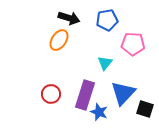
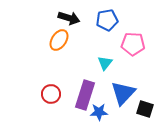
blue star: rotated 24 degrees counterclockwise
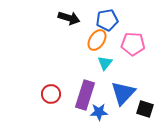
orange ellipse: moved 38 px right
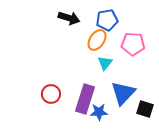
purple rectangle: moved 4 px down
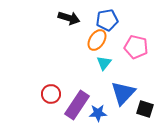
pink pentagon: moved 3 px right, 3 px down; rotated 10 degrees clockwise
cyan triangle: moved 1 px left
purple rectangle: moved 8 px left, 6 px down; rotated 16 degrees clockwise
blue star: moved 1 px left, 1 px down
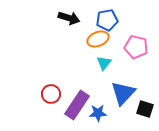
orange ellipse: moved 1 px right, 1 px up; rotated 35 degrees clockwise
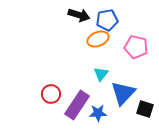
black arrow: moved 10 px right, 3 px up
cyan triangle: moved 3 px left, 11 px down
